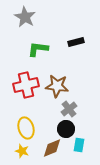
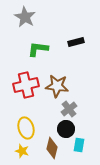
brown diamond: rotated 55 degrees counterclockwise
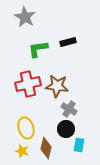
black rectangle: moved 8 px left
green L-shape: rotated 15 degrees counterclockwise
red cross: moved 2 px right, 1 px up
gray cross: rotated 21 degrees counterclockwise
brown diamond: moved 6 px left
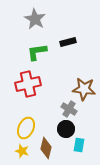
gray star: moved 10 px right, 2 px down
green L-shape: moved 1 px left, 3 px down
brown star: moved 27 px right, 3 px down
yellow ellipse: rotated 40 degrees clockwise
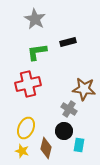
black circle: moved 2 px left, 2 px down
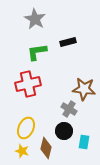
cyan rectangle: moved 5 px right, 3 px up
